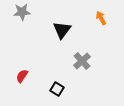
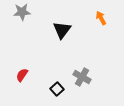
gray cross: moved 16 px down; rotated 18 degrees counterclockwise
red semicircle: moved 1 px up
black square: rotated 16 degrees clockwise
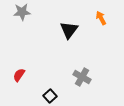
black triangle: moved 7 px right
red semicircle: moved 3 px left
black square: moved 7 px left, 7 px down
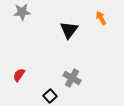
gray cross: moved 10 px left, 1 px down
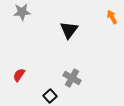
orange arrow: moved 11 px right, 1 px up
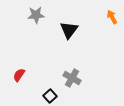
gray star: moved 14 px right, 3 px down
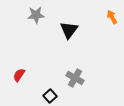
gray cross: moved 3 px right
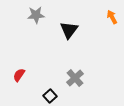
gray cross: rotated 18 degrees clockwise
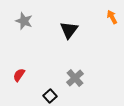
gray star: moved 12 px left, 6 px down; rotated 24 degrees clockwise
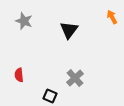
red semicircle: rotated 40 degrees counterclockwise
black square: rotated 24 degrees counterclockwise
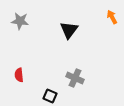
gray star: moved 4 px left; rotated 12 degrees counterclockwise
gray cross: rotated 24 degrees counterclockwise
